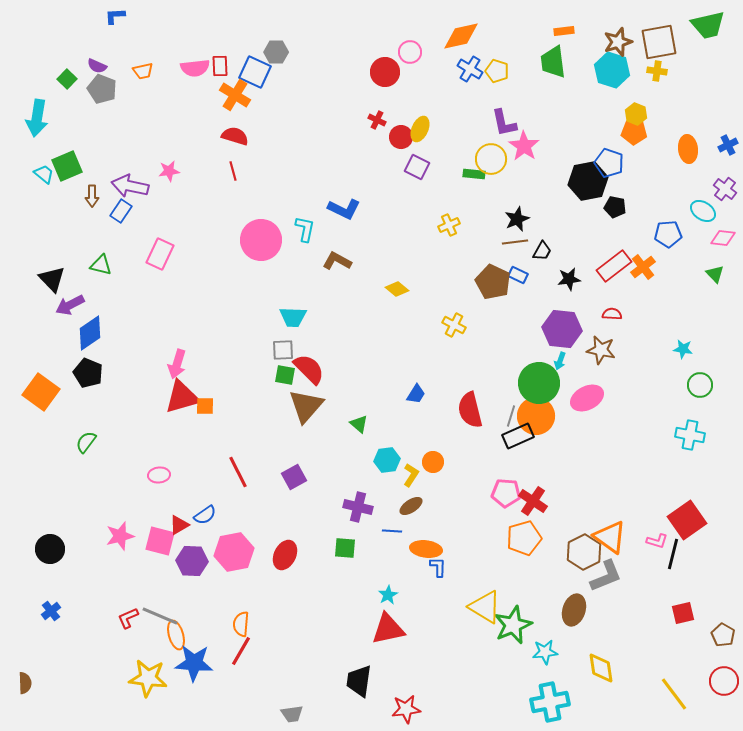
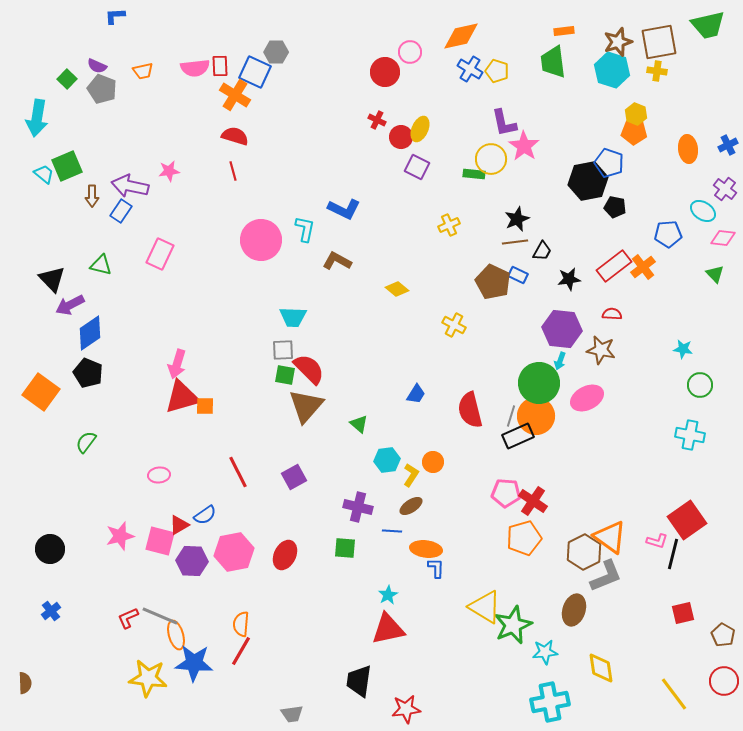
blue L-shape at (438, 567): moved 2 px left, 1 px down
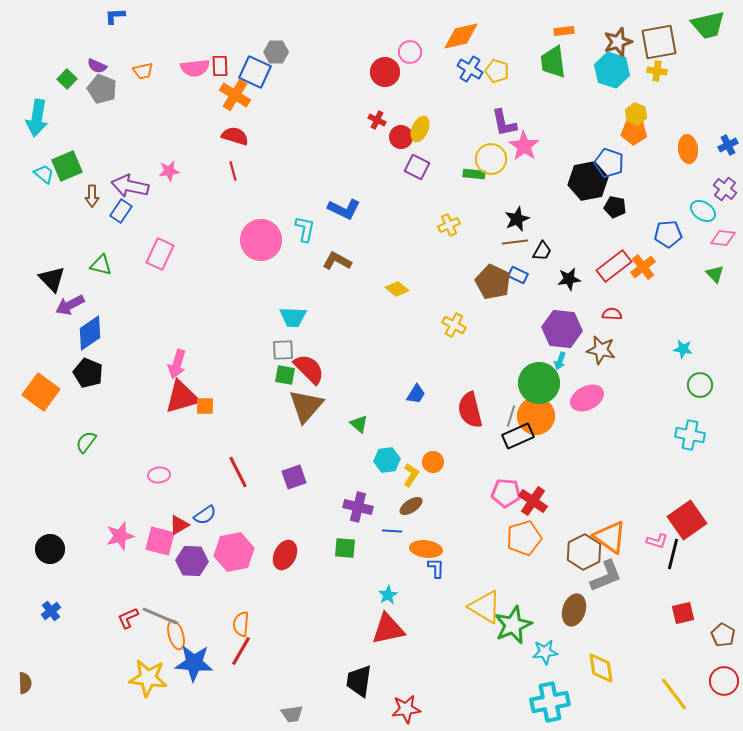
purple square at (294, 477): rotated 10 degrees clockwise
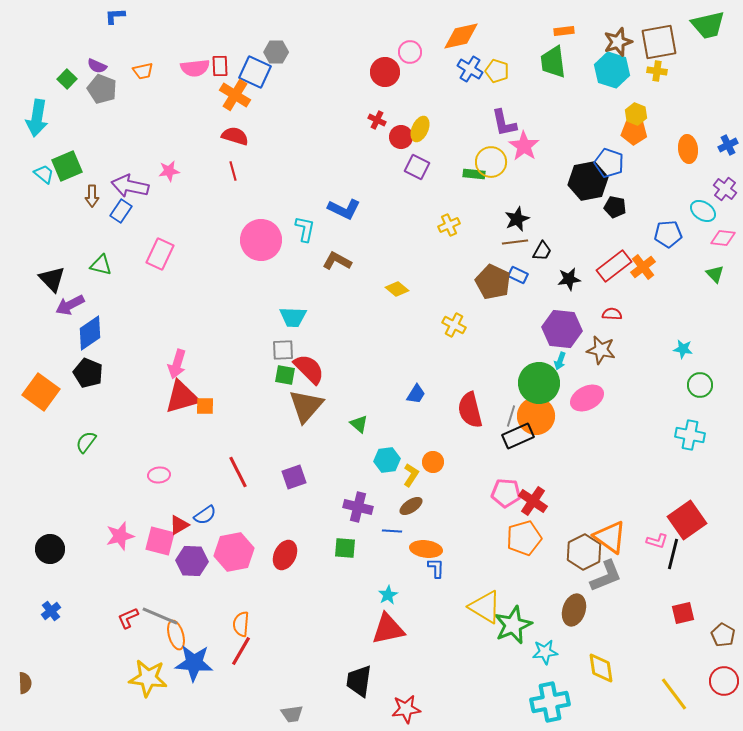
yellow circle at (491, 159): moved 3 px down
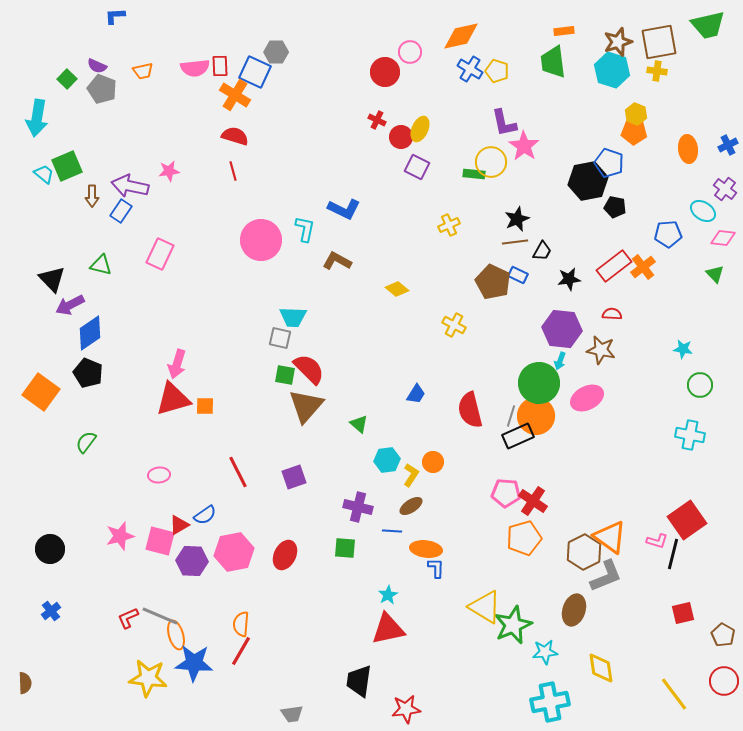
gray square at (283, 350): moved 3 px left, 12 px up; rotated 15 degrees clockwise
red triangle at (182, 397): moved 9 px left, 2 px down
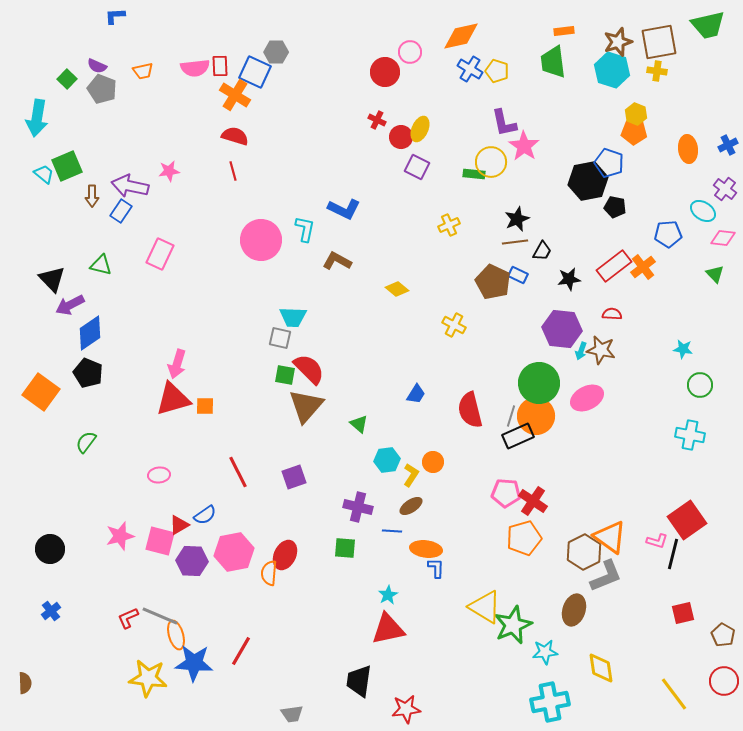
cyan arrow at (560, 361): moved 21 px right, 10 px up
orange semicircle at (241, 624): moved 28 px right, 51 px up
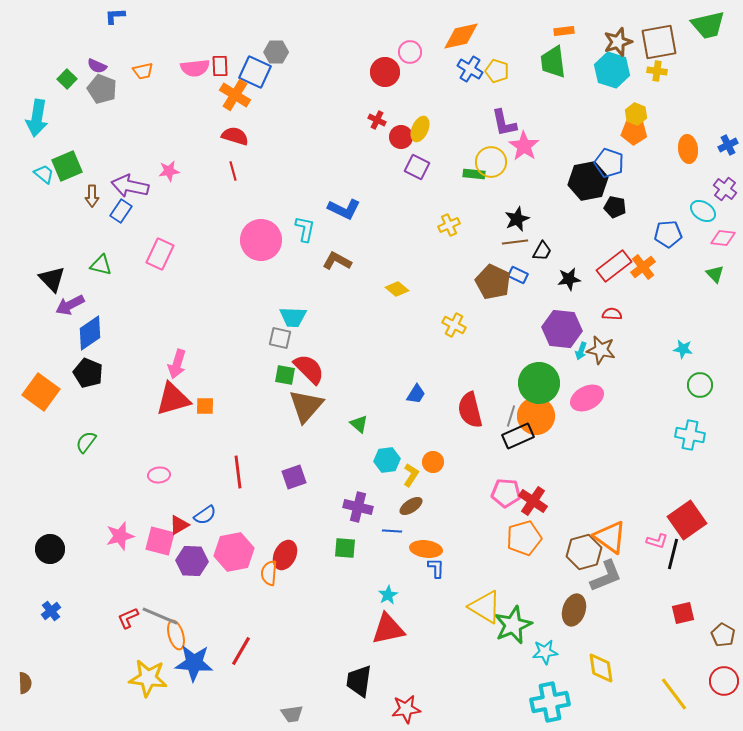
red line at (238, 472): rotated 20 degrees clockwise
brown hexagon at (584, 552): rotated 12 degrees clockwise
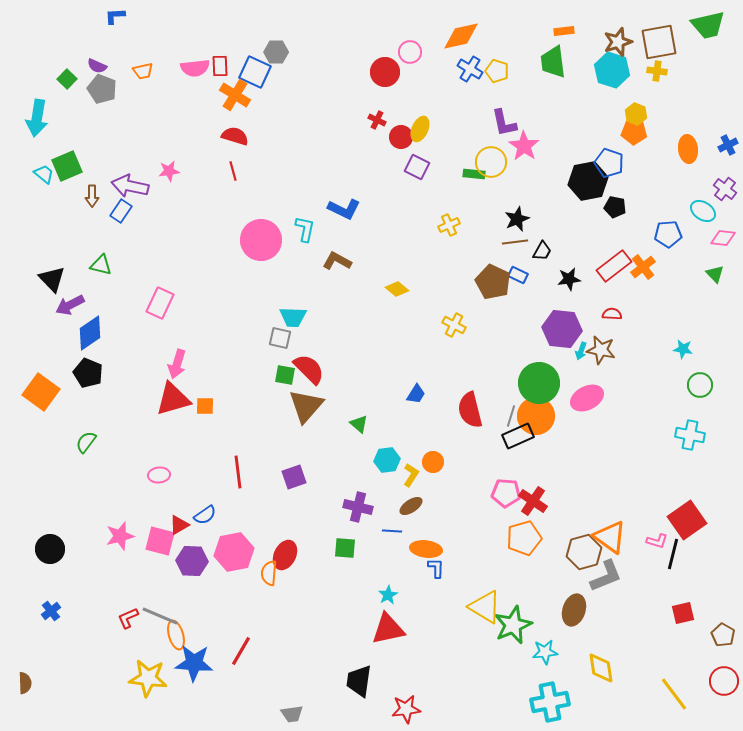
pink rectangle at (160, 254): moved 49 px down
